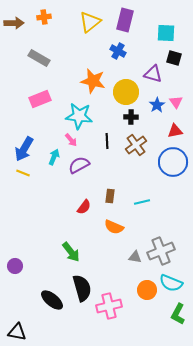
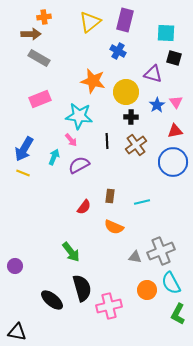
brown arrow: moved 17 px right, 11 px down
cyan semicircle: rotated 40 degrees clockwise
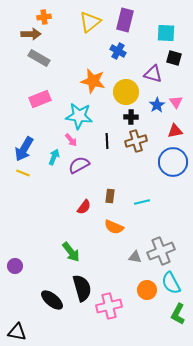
brown cross: moved 4 px up; rotated 20 degrees clockwise
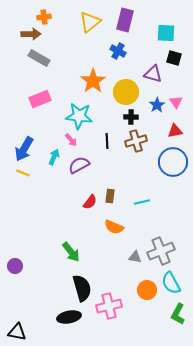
orange star: rotated 25 degrees clockwise
red semicircle: moved 6 px right, 5 px up
black ellipse: moved 17 px right, 17 px down; rotated 50 degrees counterclockwise
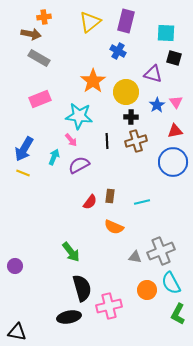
purple rectangle: moved 1 px right, 1 px down
brown arrow: rotated 12 degrees clockwise
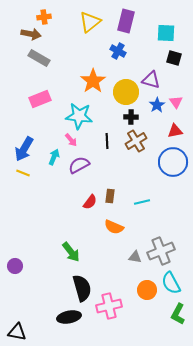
purple triangle: moved 2 px left, 6 px down
brown cross: rotated 15 degrees counterclockwise
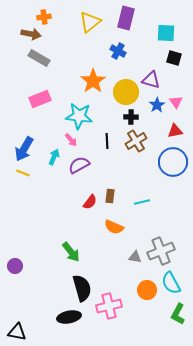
purple rectangle: moved 3 px up
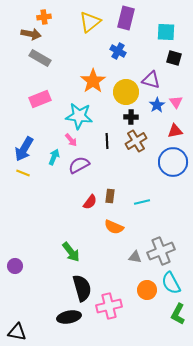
cyan square: moved 1 px up
gray rectangle: moved 1 px right
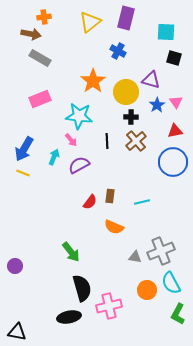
brown cross: rotated 10 degrees counterclockwise
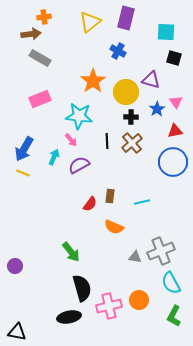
brown arrow: rotated 18 degrees counterclockwise
blue star: moved 4 px down
brown cross: moved 4 px left, 2 px down
red semicircle: moved 2 px down
orange circle: moved 8 px left, 10 px down
green L-shape: moved 4 px left, 2 px down
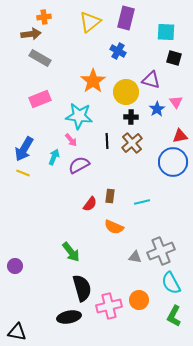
red triangle: moved 5 px right, 5 px down
